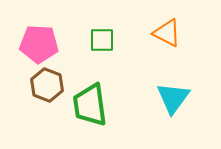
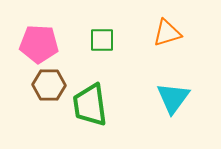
orange triangle: rotated 44 degrees counterclockwise
brown hexagon: moved 2 px right; rotated 20 degrees counterclockwise
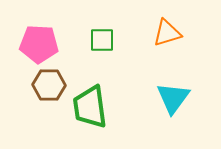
green trapezoid: moved 2 px down
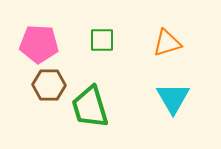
orange triangle: moved 10 px down
cyan triangle: rotated 6 degrees counterclockwise
green trapezoid: rotated 9 degrees counterclockwise
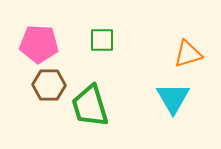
orange triangle: moved 21 px right, 11 px down
green trapezoid: moved 1 px up
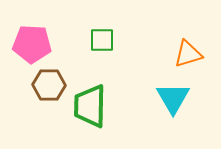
pink pentagon: moved 7 px left
green trapezoid: rotated 18 degrees clockwise
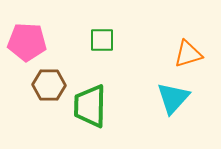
pink pentagon: moved 5 px left, 2 px up
cyan triangle: rotated 12 degrees clockwise
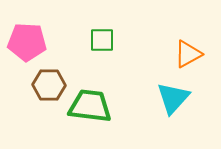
orange triangle: rotated 12 degrees counterclockwise
green trapezoid: rotated 96 degrees clockwise
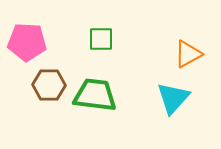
green square: moved 1 px left, 1 px up
green trapezoid: moved 5 px right, 11 px up
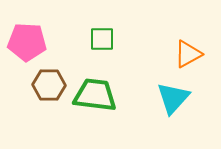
green square: moved 1 px right
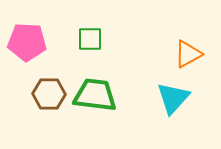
green square: moved 12 px left
brown hexagon: moved 9 px down
